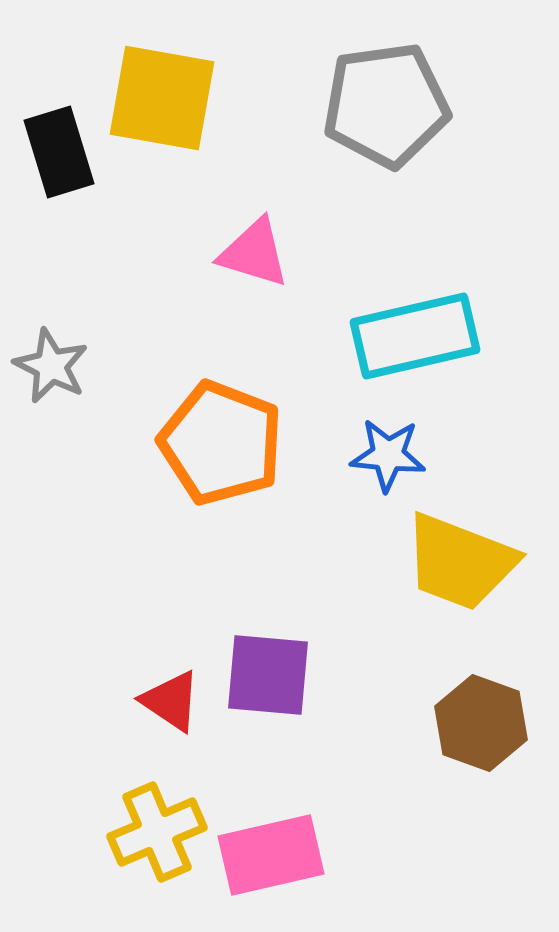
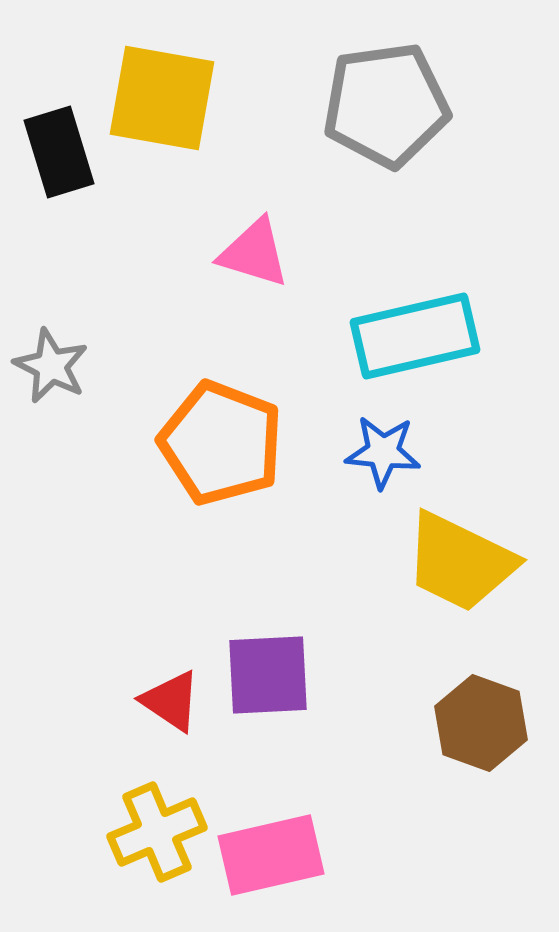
blue star: moved 5 px left, 3 px up
yellow trapezoid: rotated 5 degrees clockwise
purple square: rotated 8 degrees counterclockwise
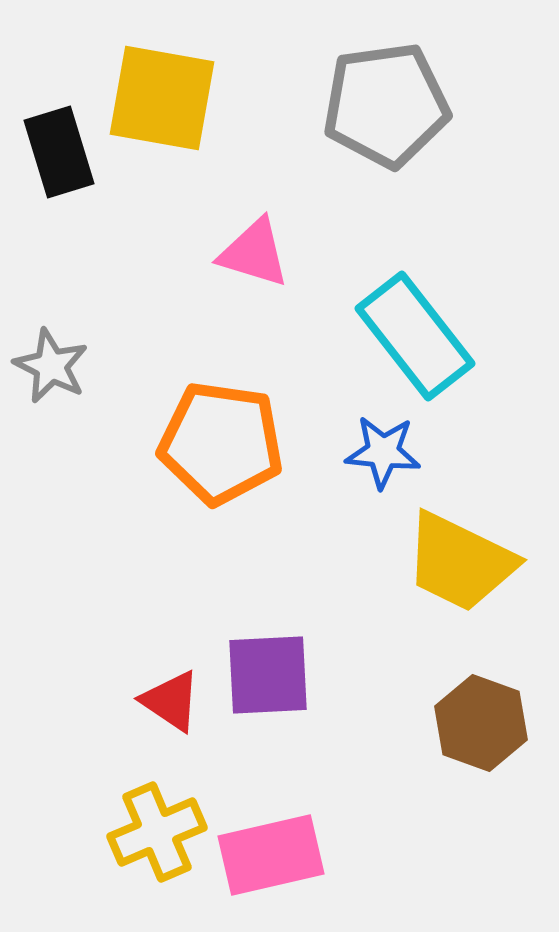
cyan rectangle: rotated 65 degrees clockwise
orange pentagon: rotated 13 degrees counterclockwise
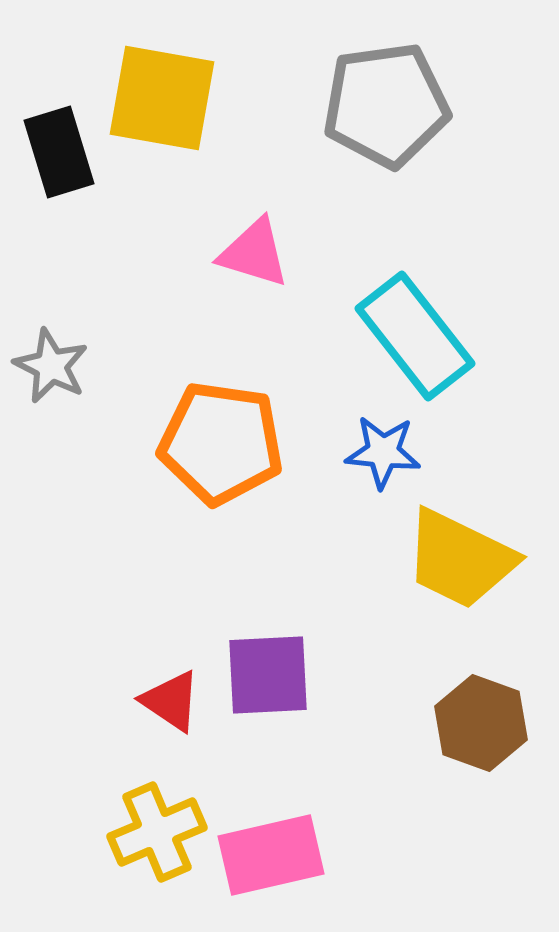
yellow trapezoid: moved 3 px up
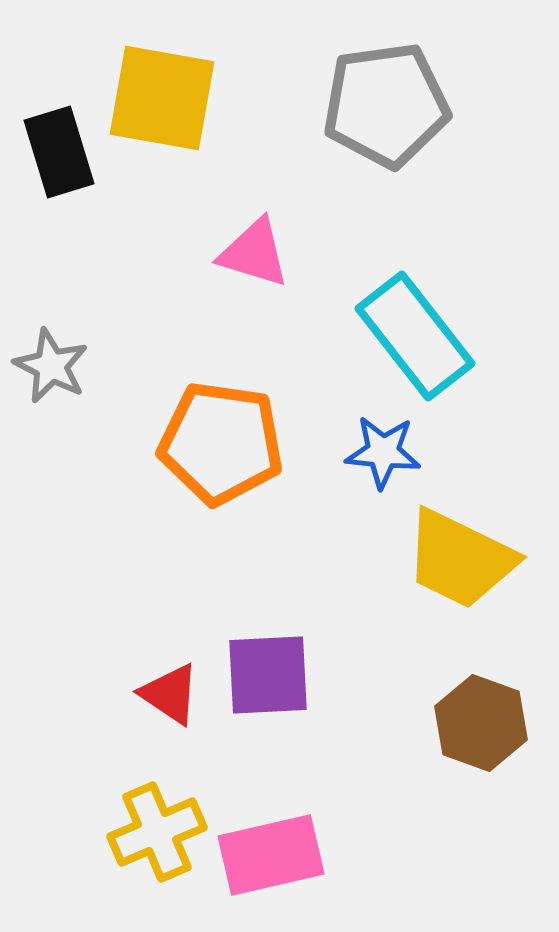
red triangle: moved 1 px left, 7 px up
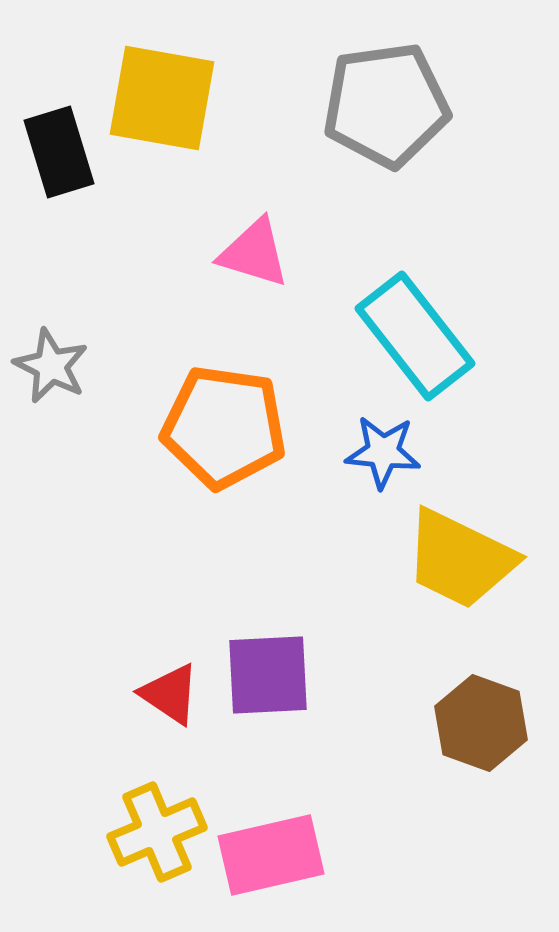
orange pentagon: moved 3 px right, 16 px up
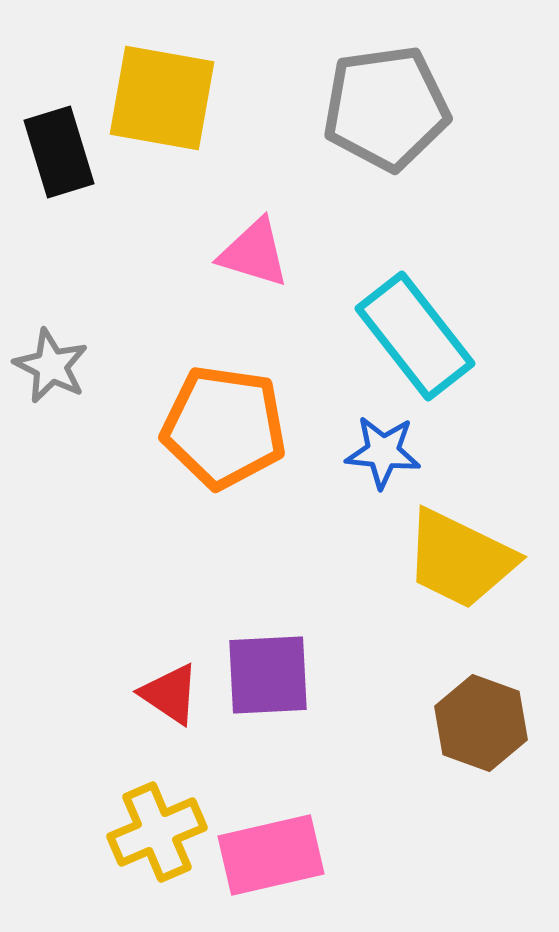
gray pentagon: moved 3 px down
